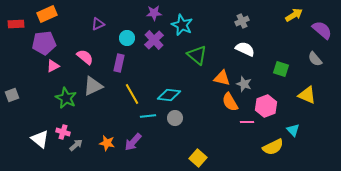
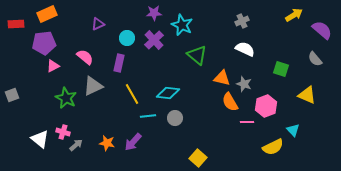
cyan diamond: moved 1 px left, 2 px up
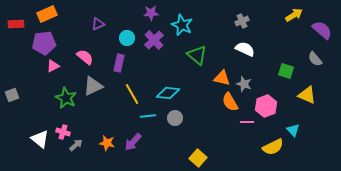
purple star: moved 3 px left
green square: moved 5 px right, 2 px down
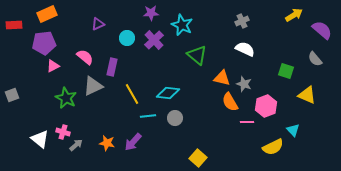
red rectangle: moved 2 px left, 1 px down
purple rectangle: moved 7 px left, 4 px down
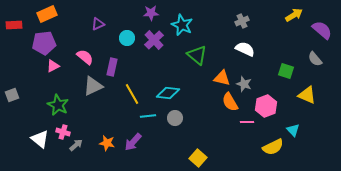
green star: moved 8 px left, 7 px down
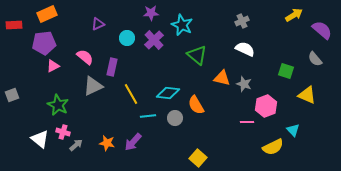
yellow line: moved 1 px left
orange semicircle: moved 34 px left, 3 px down
